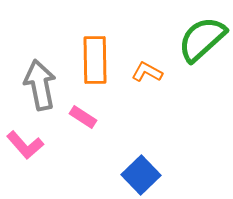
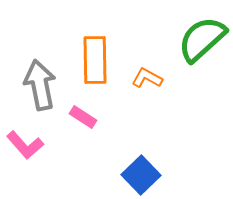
orange L-shape: moved 6 px down
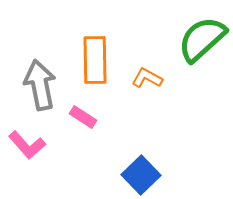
pink L-shape: moved 2 px right
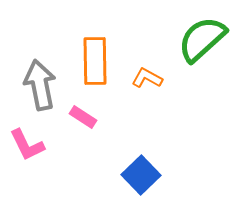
orange rectangle: moved 1 px down
pink L-shape: rotated 15 degrees clockwise
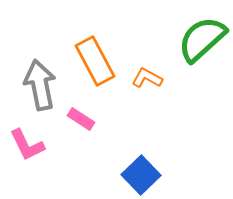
orange rectangle: rotated 27 degrees counterclockwise
pink rectangle: moved 2 px left, 2 px down
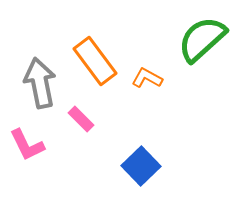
orange rectangle: rotated 9 degrees counterclockwise
gray arrow: moved 2 px up
pink rectangle: rotated 12 degrees clockwise
blue square: moved 9 px up
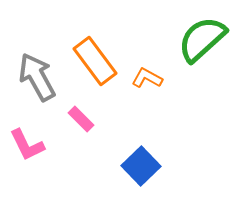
gray arrow: moved 3 px left, 6 px up; rotated 18 degrees counterclockwise
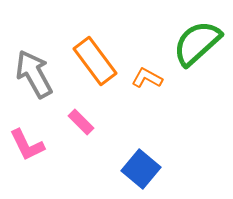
green semicircle: moved 5 px left, 4 px down
gray arrow: moved 3 px left, 3 px up
pink rectangle: moved 3 px down
blue square: moved 3 px down; rotated 6 degrees counterclockwise
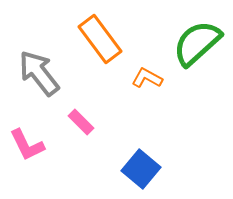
orange rectangle: moved 5 px right, 22 px up
gray arrow: moved 5 px right, 1 px up; rotated 9 degrees counterclockwise
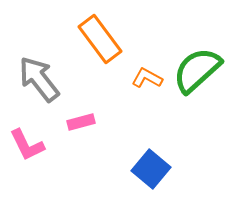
green semicircle: moved 27 px down
gray arrow: moved 6 px down
pink rectangle: rotated 60 degrees counterclockwise
blue square: moved 10 px right
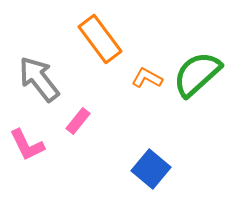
green semicircle: moved 4 px down
pink rectangle: moved 3 px left, 1 px up; rotated 36 degrees counterclockwise
